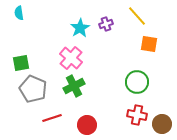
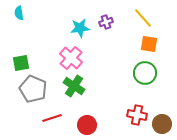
yellow line: moved 6 px right, 2 px down
purple cross: moved 2 px up
cyan star: rotated 24 degrees clockwise
green circle: moved 8 px right, 9 px up
green cross: rotated 30 degrees counterclockwise
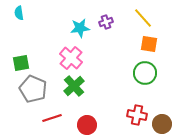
green cross: rotated 15 degrees clockwise
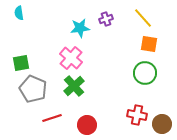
purple cross: moved 3 px up
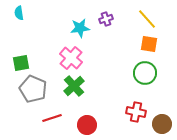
yellow line: moved 4 px right, 1 px down
red cross: moved 1 px left, 3 px up
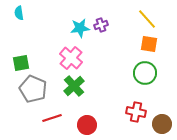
purple cross: moved 5 px left, 6 px down
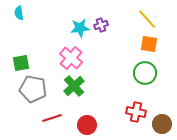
gray pentagon: rotated 12 degrees counterclockwise
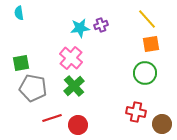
orange square: moved 2 px right; rotated 18 degrees counterclockwise
gray pentagon: moved 1 px up
red circle: moved 9 px left
